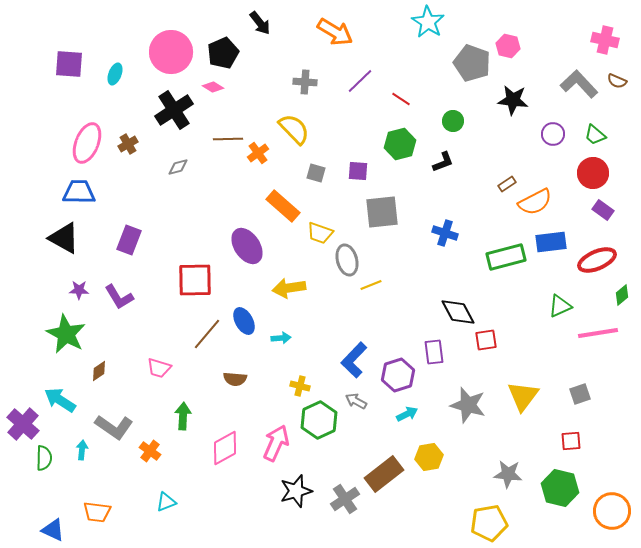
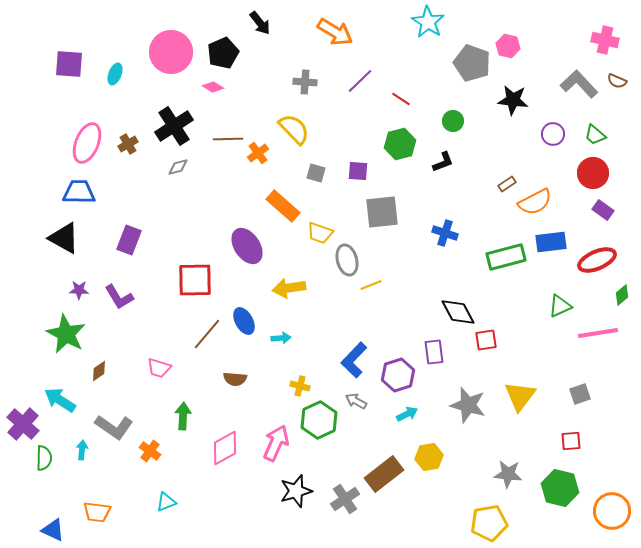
black cross at (174, 110): moved 16 px down
yellow triangle at (523, 396): moved 3 px left
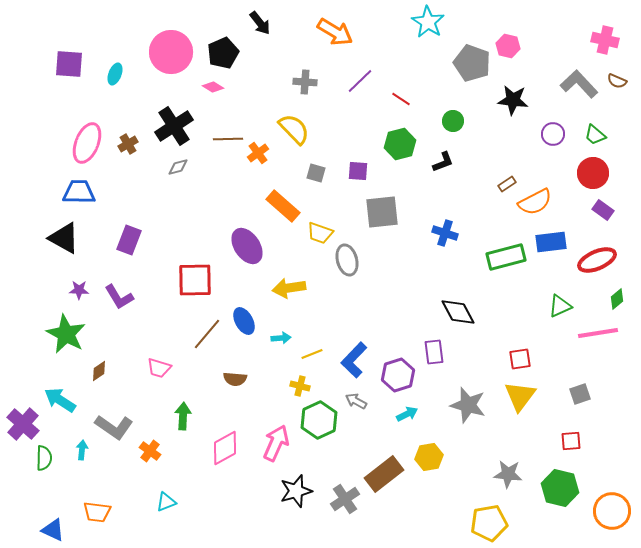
yellow line at (371, 285): moved 59 px left, 69 px down
green diamond at (622, 295): moved 5 px left, 4 px down
red square at (486, 340): moved 34 px right, 19 px down
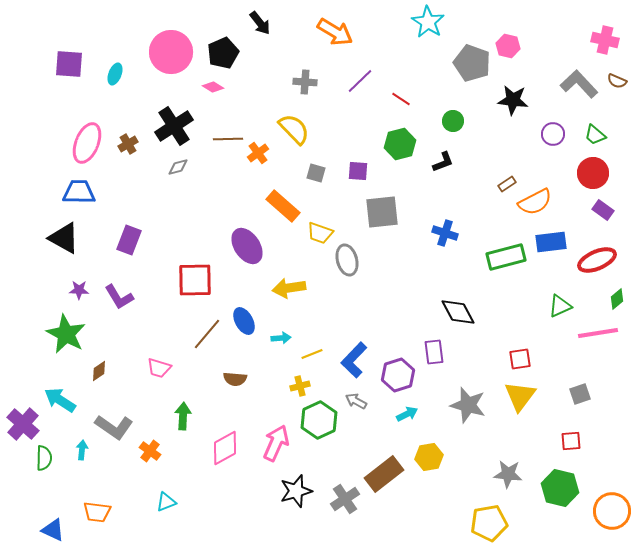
yellow cross at (300, 386): rotated 30 degrees counterclockwise
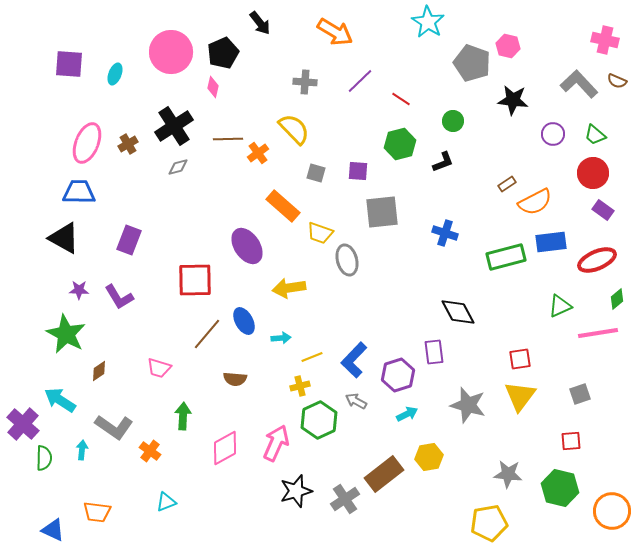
pink diamond at (213, 87): rotated 70 degrees clockwise
yellow line at (312, 354): moved 3 px down
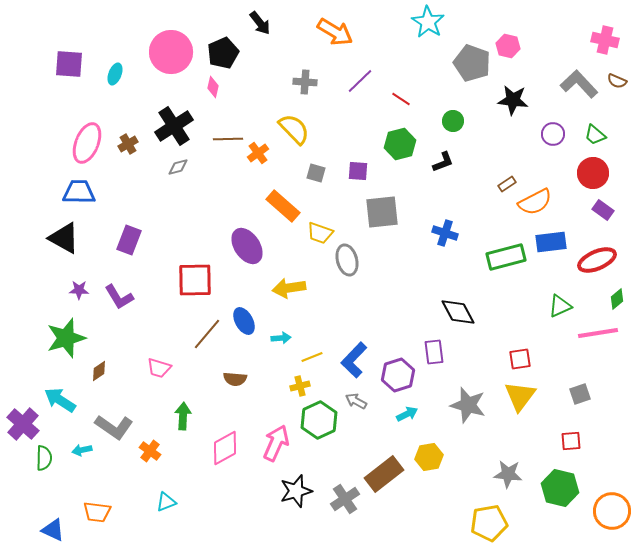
green star at (66, 334): moved 4 px down; rotated 27 degrees clockwise
cyan arrow at (82, 450): rotated 108 degrees counterclockwise
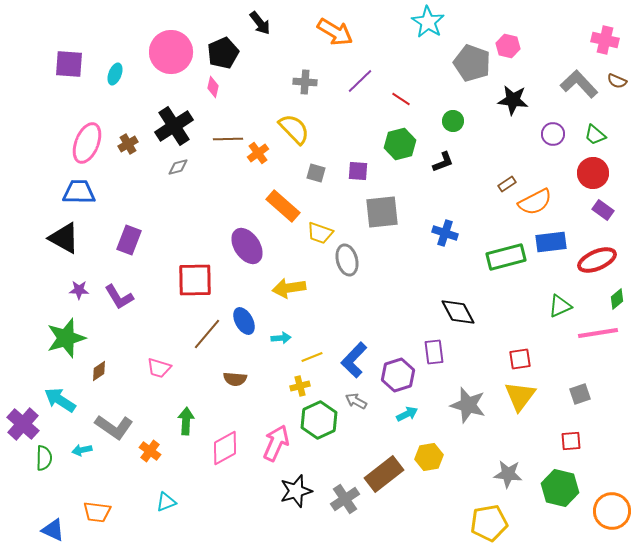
green arrow at (183, 416): moved 3 px right, 5 px down
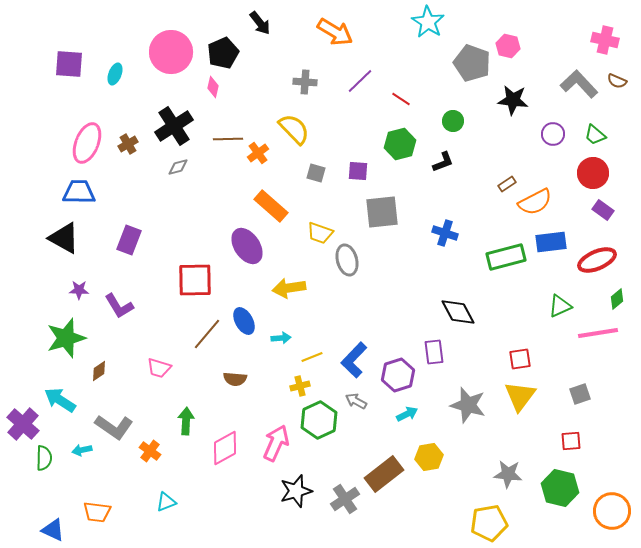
orange rectangle at (283, 206): moved 12 px left
purple L-shape at (119, 297): moved 9 px down
